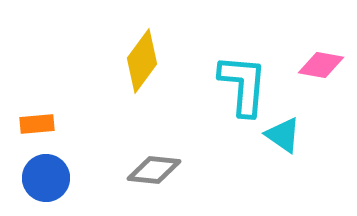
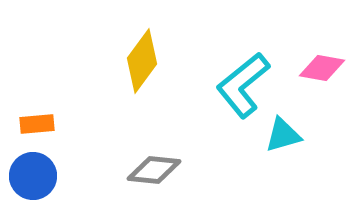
pink diamond: moved 1 px right, 3 px down
cyan L-shape: rotated 134 degrees counterclockwise
cyan triangle: rotated 51 degrees counterclockwise
blue circle: moved 13 px left, 2 px up
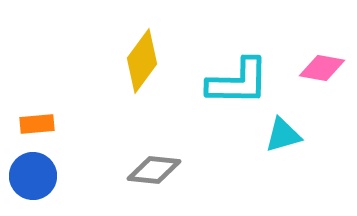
cyan L-shape: moved 5 px left, 3 px up; rotated 140 degrees counterclockwise
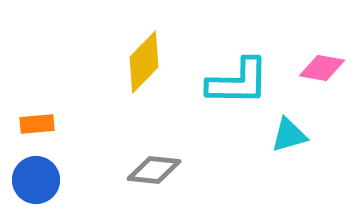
yellow diamond: moved 2 px right, 1 px down; rotated 8 degrees clockwise
cyan triangle: moved 6 px right
blue circle: moved 3 px right, 4 px down
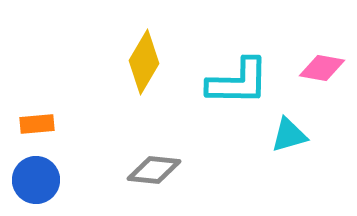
yellow diamond: rotated 14 degrees counterclockwise
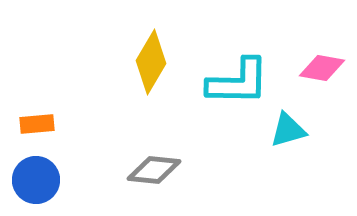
yellow diamond: moved 7 px right
cyan triangle: moved 1 px left, 5 px up
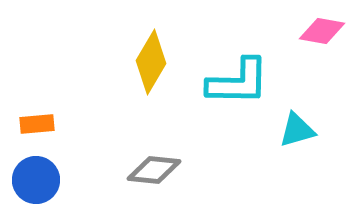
pink diamond: moved 37 px up
cyan triangle: moved 9 px right
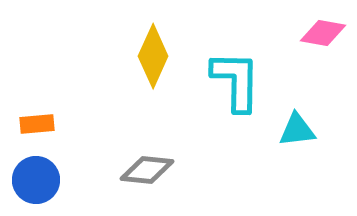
pink diamond: moved 1 px right, 2 px down
yellow diamond: moved 2 px right, 6 px up; rotated 6 degrees counterclockwise
cyan L-shape: moved 2 px left, 1 px up; rotated 90 degrees counterclockwise
cyan triangle: rotated 9 degrees clockwise
gray diamond: moved 7 px left
